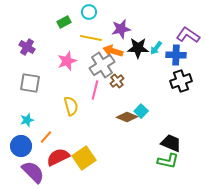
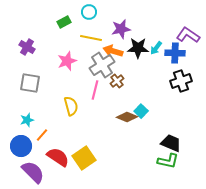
blue cross: moved 1 px left, 2 px up
orange line: moved 4 px left, 2 px up
red semicircle: rotated 60 degrees clockwise
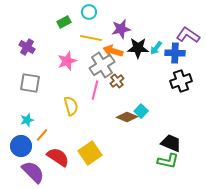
yellow square: moved 6 px right, 5 px up
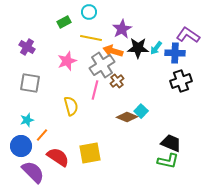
purple star: moved 1 px right; rotated 18 degrees counterclockwise
yellow square: rotated 25 degrees clockwise
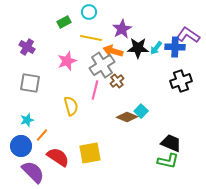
blue cross: moved 6 px up
